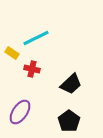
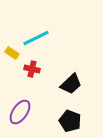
black pentagon: moved 1 px right; rotated 15 degrees counterclockwise
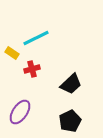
red cross: rotated 28 degrees counterclockwise
black pentagon: rotated 25 degrees clockwise
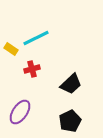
yellow rectangle: moved 1 px left, 4 px up
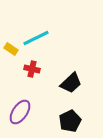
red cross: rotated 28 degrees clockwise
black trapezoid: moved 1 px up
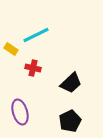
cyan line: moved 3 px up
red cross: moved 1 px right, 1 px up
purple ellipse: rotated 50 degrees counterclockwise
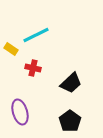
black pentagon: rotated 10 degrees counterclockwise
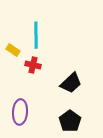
cyan line: rotated 64 degrees counterclockwise
yellow rectangle: moved 2 px right, 1 px down
red cross: moved 3 px up
purple ellipse: rotated 20 degrees clockwise
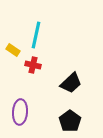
cyan line: rotated 12 degrees clockwise
